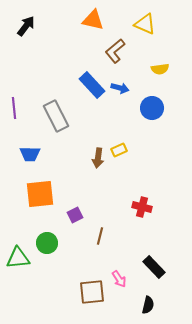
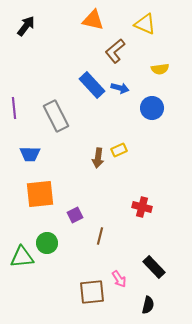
green triangle: moved 4 px right, 1 px up
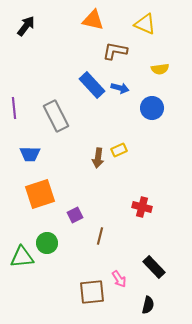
brown L-shape: rotated 50 degrees clockwise
orange square: rotated 12 degrees counterclockwise
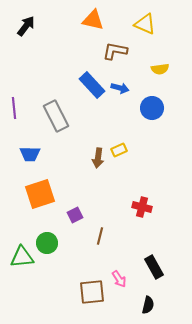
black rectangle: rotated 15 degrees clockwise
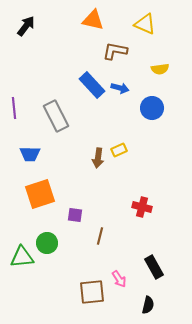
purple square: rotated 35 degrees clockwise
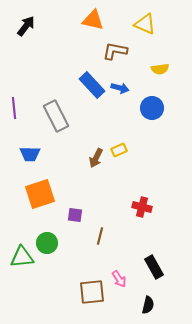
brown arrow: moved 2 px left; rotated 18 degrees clockwise
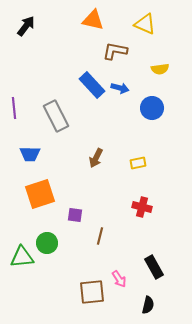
yellow rectangle: moved 19 px right, 13 px down; rotated 14 degrees clockwise
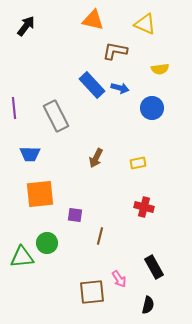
orange square: rotated 12 degrees clockwise
red cross: moved 2 px right
